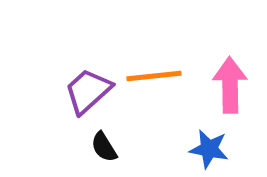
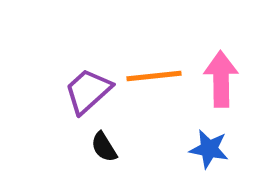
pink arrow: moved 9 px left, 6 px up
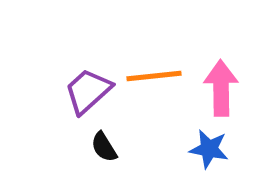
pink arrow: moved 9 px down
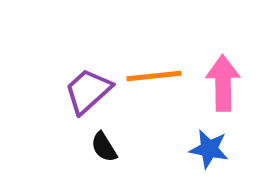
pink arrow: moved 2 px right, 5 px up
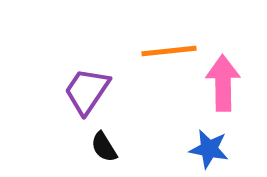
orange line: moved 15 px right, 25 px up
purple trapezoid: moved 1 px left; rotated 14 degrees counterclockwise
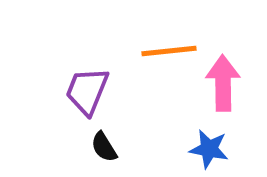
purple trapezoid: rotated 12 degrees counterclockwise
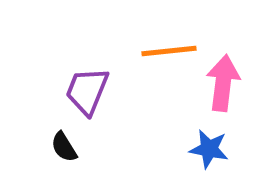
pink arrow: rotated 8 degrees clockwise
black semicircle: moved 40 px left
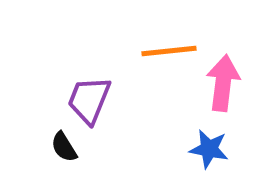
purple trapezoid: moved 2 px right, 9 px down
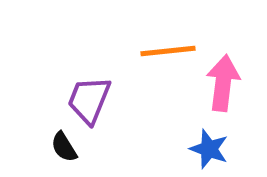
orange line: moved 1 px left
blue star: rotated 9 degrees clockwise
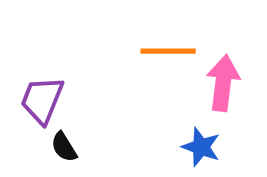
orange line: rotated 6 degrees clockwise
purple trapezoid: moved 47 px left
blue star: moved 8 px left, 2 px up
